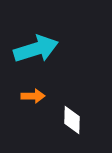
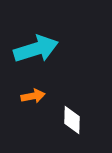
orange arrow: rotated 10 degrees counterclockwise
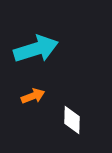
orange arrow: rotated 10 degrees counterclockwise
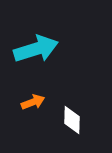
orange arrow: moved 6 px down
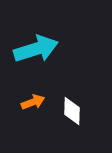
white diamond: moved 9 px up
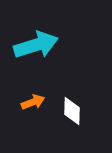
cyan arrow: moved 4 px up
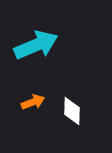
cyan arrow: rotated 6 degrees counterclockwise
